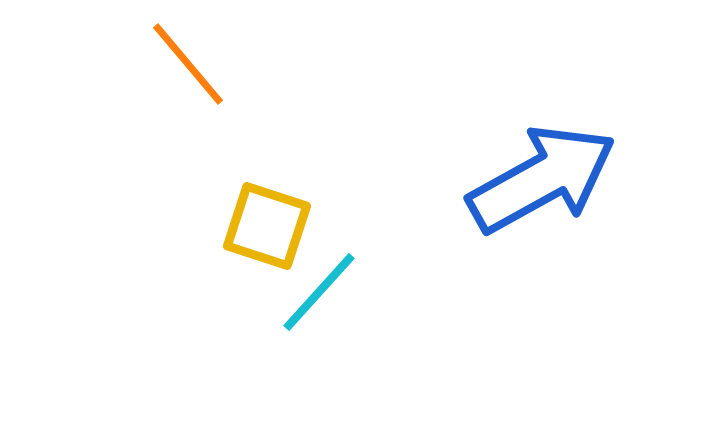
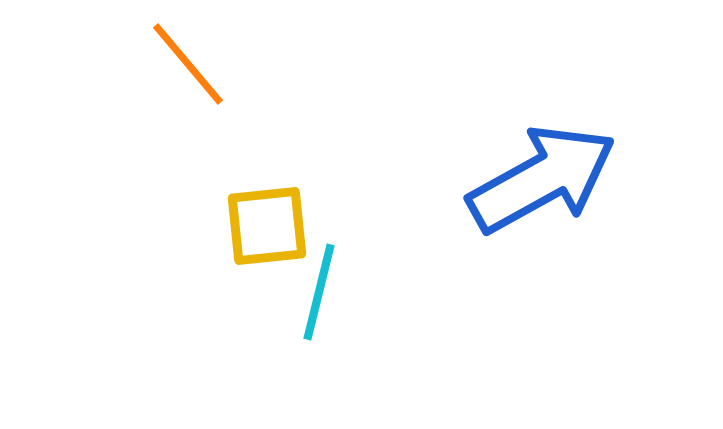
yellow square: rotated 24 degrees counterclockwise
cyan line: rotated 28 degrees counterclockwise
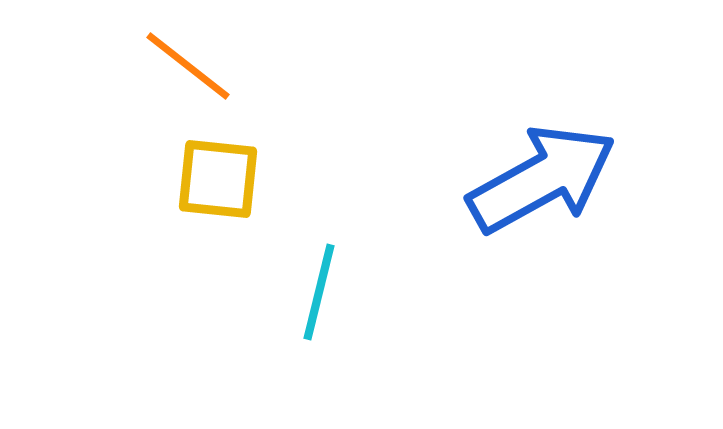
orange line: moved 2 px down; rotated 12 degrees counterclockwise
yellow square: moved 49 px left, 47 px up; rotated 12 degrees clockwise
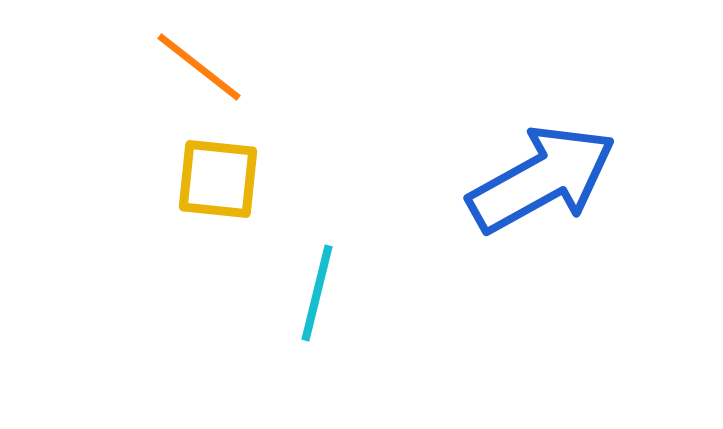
orange line: moved 11 px right, 1 px down
cyan line: moved 2 px left, 1 px down
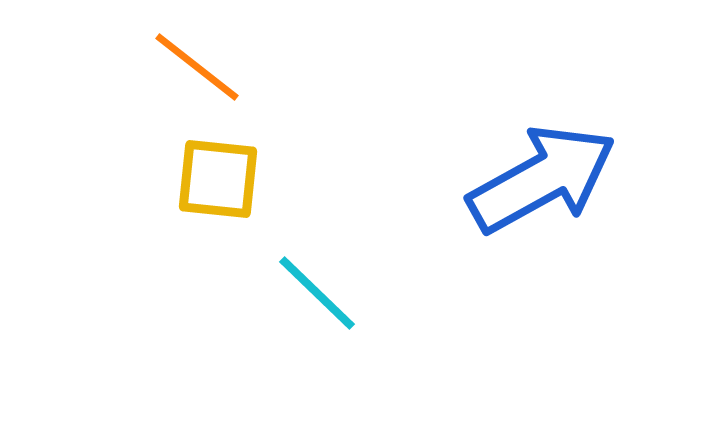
orange line: moved 2 px left
cyan line: rotated 60 degrees counterclockwise
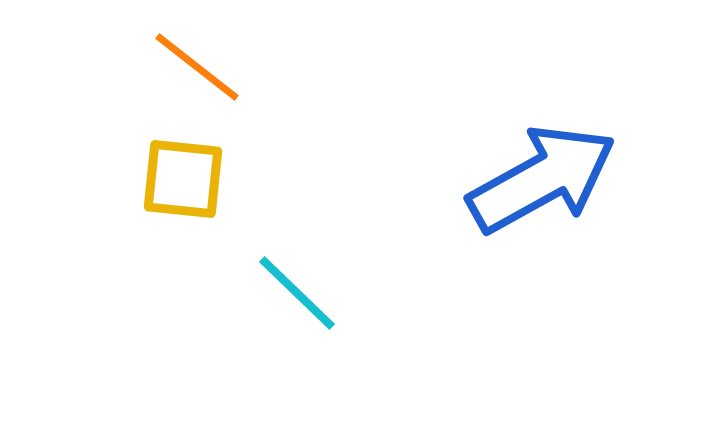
yellow square: moved 35 px left
cyan line: moved 20 px left
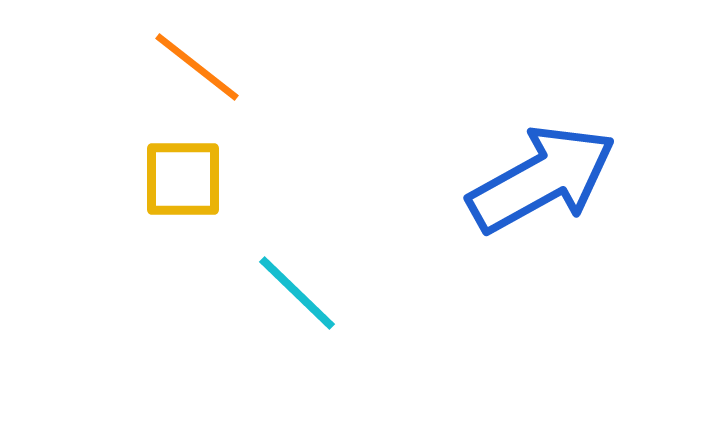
yellow square: rotated 6 degrees counterclockwise
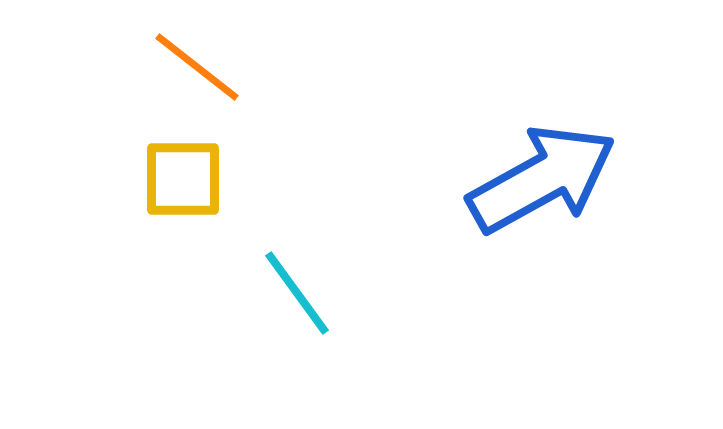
cyan line: rotated 10 degrees clockwise
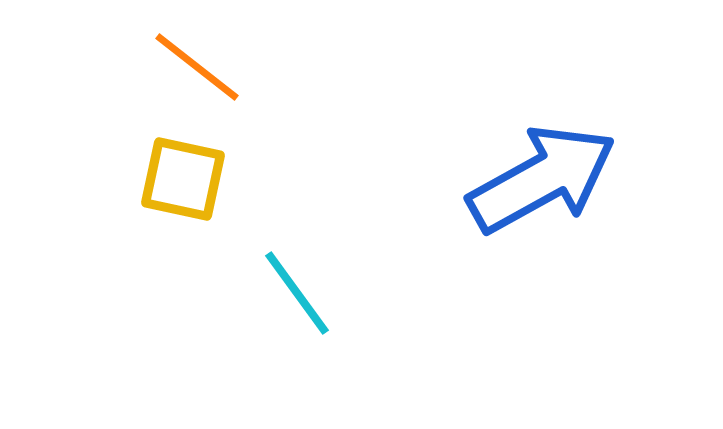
yellow square: rotated 12 degrees clockwise
